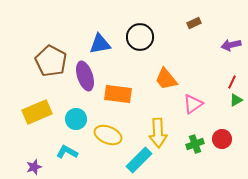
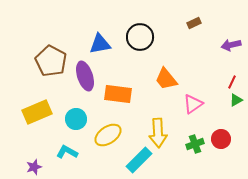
yellow ellipse: rotated 56 degrees counterclockwise
red circle: moved 1 px left
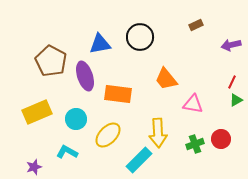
brown rectangle: moved 2 px right, 2 px down
pink triangle: rotated 45 degrees clockwise
yellow ellipse: rotated 12 degrees counterclockwise
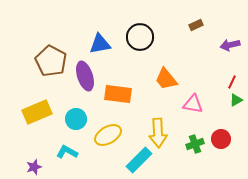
purple arrow: moved 1 px left
yellow ellipse: rotated 16 degrees clockwise
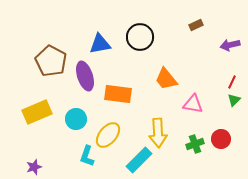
green triangle: moved 2 px left; rotated 16 degrees counterclockwise
yellow ellipse: rotated 20 degrees counterclockwise
cyan L-shape: moved 20 px right, 4 px down; rotated 100 degrees counterclockwise
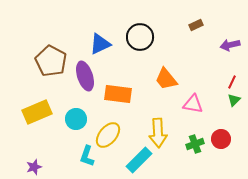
blue triangle: rotated 15 degrees counterclockwise
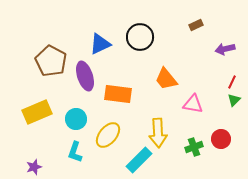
purple arrow: moved 5 px left, 4 px down
green cross: moved 1 px left, 3 px down
cyan L-shape: moved 12 px left, 4 px up
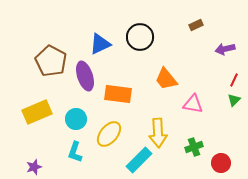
red line: moved 2 px right, 2 px up
yellow ellipse: moved 1 px right, 1 px up
red circle: moved 24 px down
